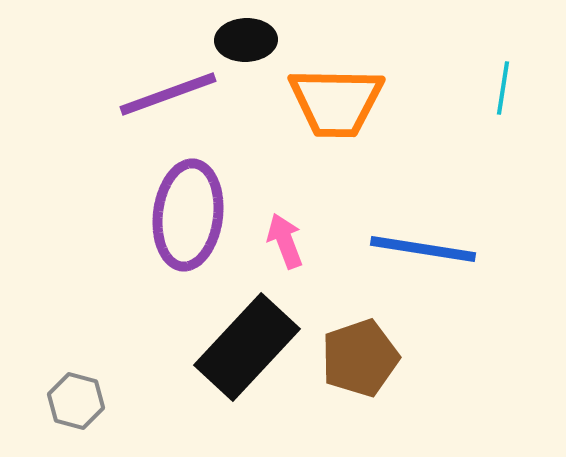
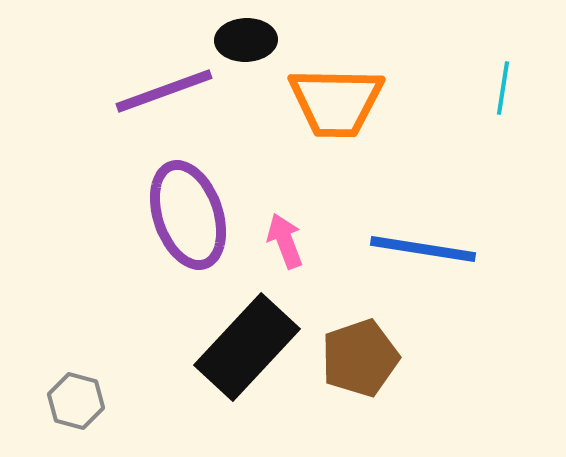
purple line: moved 4 px left, 3 px up
purple ellipse: rotated 26 degrees counterclockwise
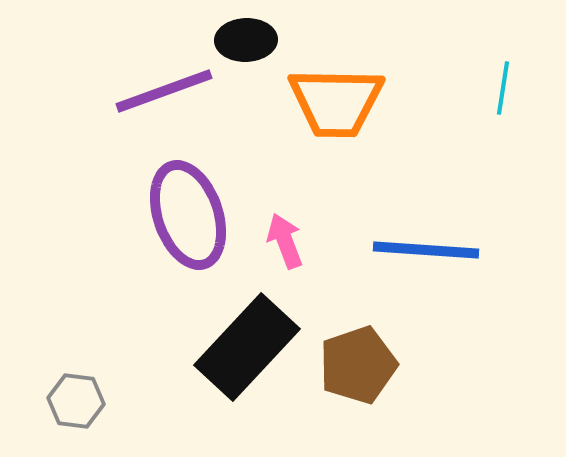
blue line: moved 3 px right, 1 px down; rotated 5 degrees counterclockwise
brown pentagon: moved 2 px left, 7 px down
gray hexagon: rotated 8 degrees counterclockwise
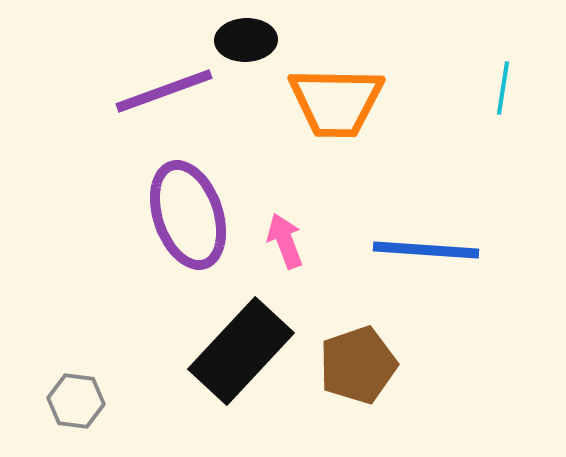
black rectangle: moved 6 px left, 4 px down
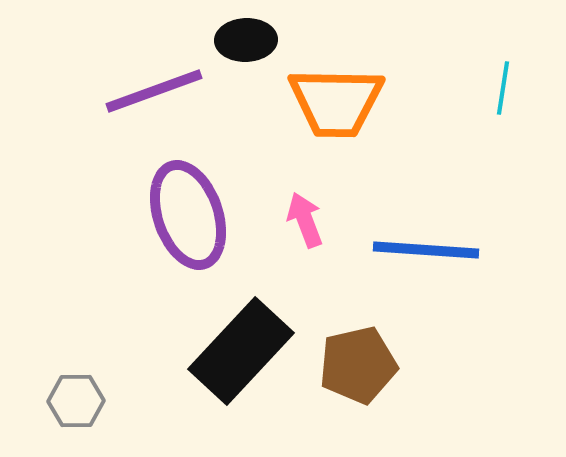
purple line: moved 10 px left
pink arrow: moved 20 px right, 21 px up
brown pentagon: rotated 6 degrees clockwise
gray hexagon: rotated 8 degrees counterclockwise
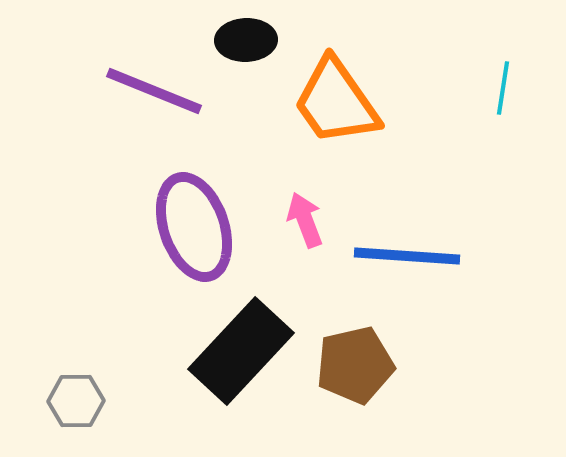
purple line: rotated 42 degrees clockwise
orange trapezoid: rotated 54 degrees clockwise
purple ellipse: moved 6 px right, 12 px down
blue line: moved 19 px left, 6 px down
brown pentagon: moved 3 px left
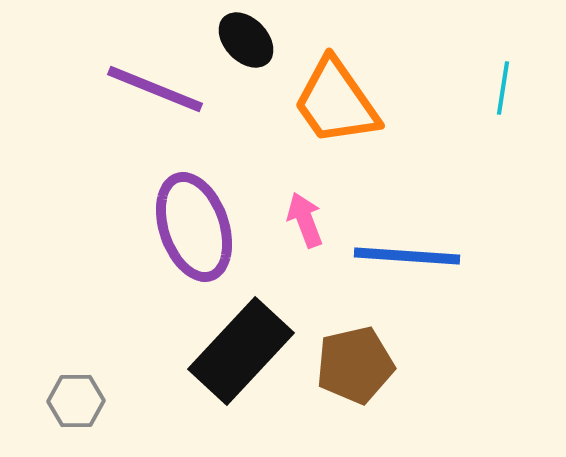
black ellipse: rotated 48 degrees clockwise
purple line: moved 1 px right, 2 px up
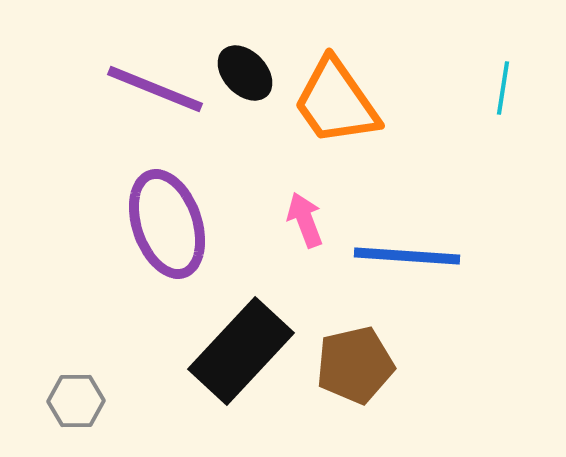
black ellipse: moved 1 px left, 33 px down
purple ellipse: moved 27 px left, 3 px up
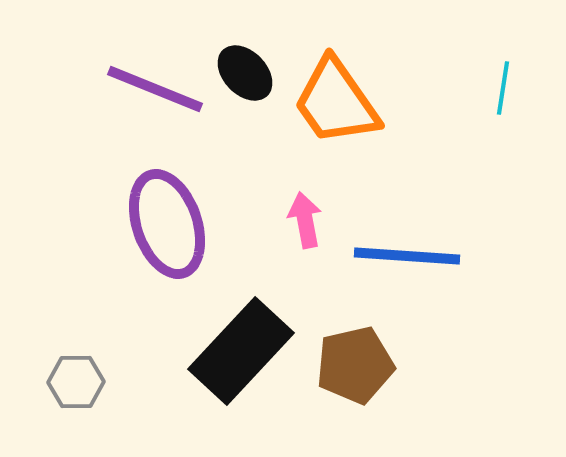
pink arrow: rotated 10 degrees clockwise
gray hexagon: moved 19 px up
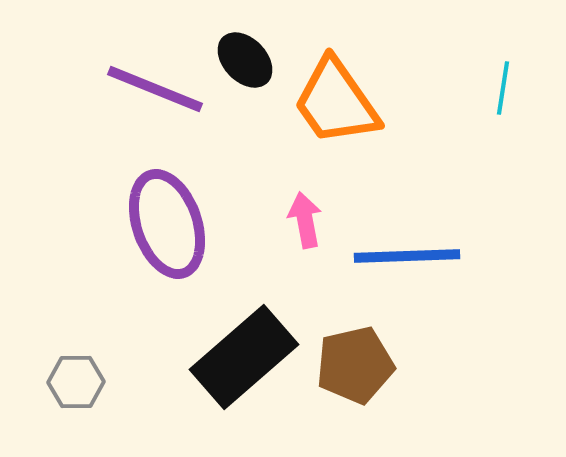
black ellipse: moved 13 px up
blue line: rotated 6 degrees counterclockwise
black rectangle: moved 3 px right, 6 px down; rotated 6 degrees clockwise
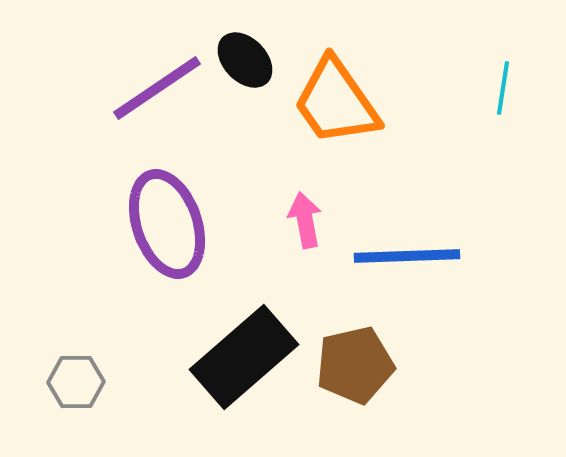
purple line: moved 2 px right, 1 px up; rotated 56 degrees counterclockwise
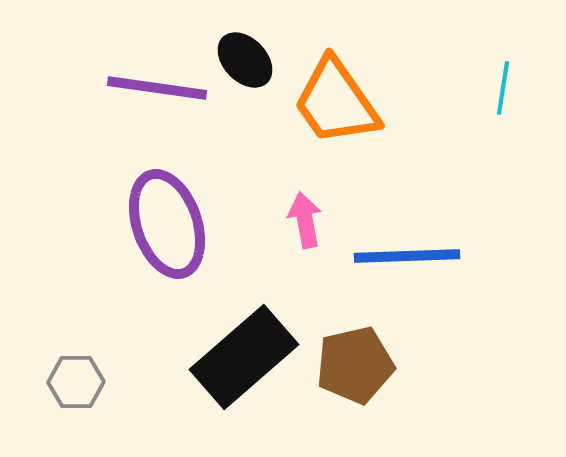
purple line: rotated 42 degrees clockwise
